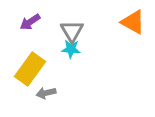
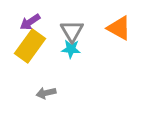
orange triangle: moved 14 px left, 6 px down
yellow rectangle: moved 23 px up
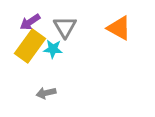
gray triangle: moved 7 px left, 4 px up
cyan star: moved 18 px left
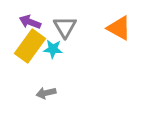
purple arrow: rotated 55 degrees clockwise
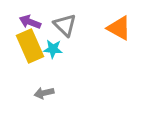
gray triangle: moved 2 px up; rotated 15 degrees counterclockwise
yellow rectangle: rotated 60 degrees counterclockwise
gray arrow: moved 2 px left
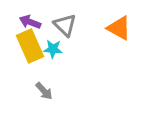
gray arrow: moved 2 px up; rotated 120 degrees counterclockwise
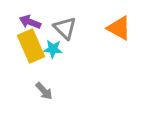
gray triangle: moved 3 px down
yellow rectangle: moved 1 px right
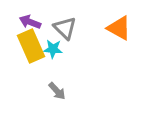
gray arrow: moved 13 px right
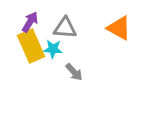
purple arrow: rotated 100 degrees clockwise
gray triangle: rotated 40 degrees counterclockwise
gray arrow: moved 17 px right, 19 px up
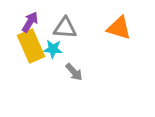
orange triangle: rotated 12 degrees counterclockwise
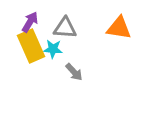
orange triangle: rotated 8 degrees counterclockwise
